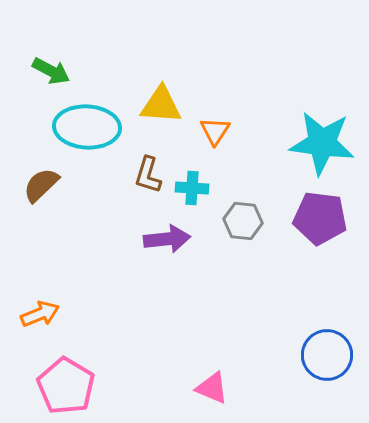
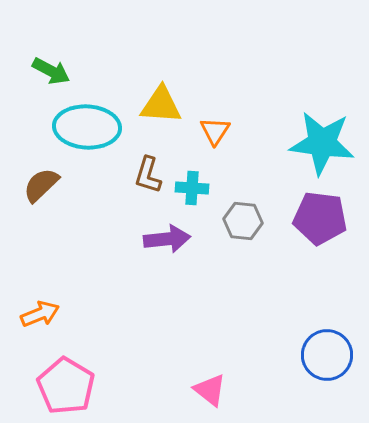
pink triangle: moved 2 px left, 2 px down; rotated 15 degrees clockwise
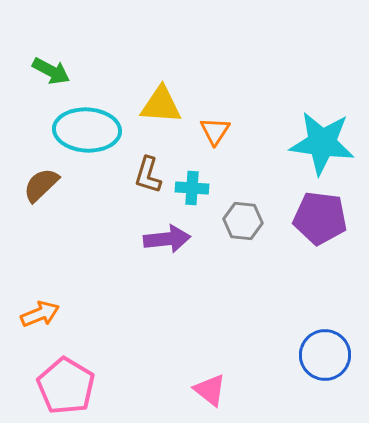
cyan ellipse: moved 3 px down
blue circle: moved 2 px left
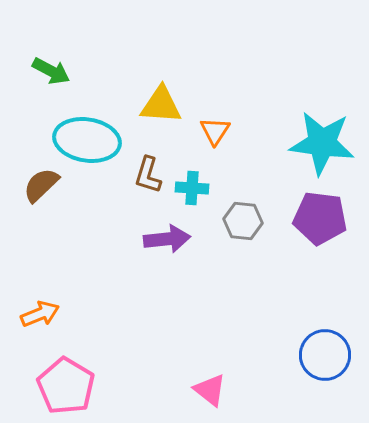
cyan ellipse: moved 10 px down; rotated 6 degrees clockwise
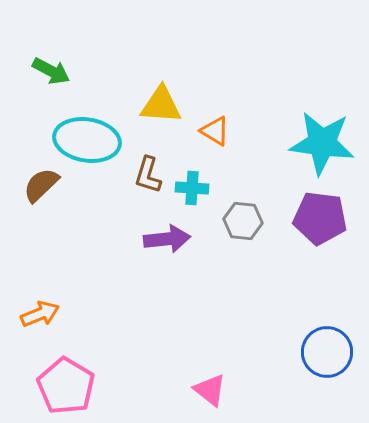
orange triangle: rotated 32 degrees counterclockwise
blue circle: moved 2 px right, 3 px up
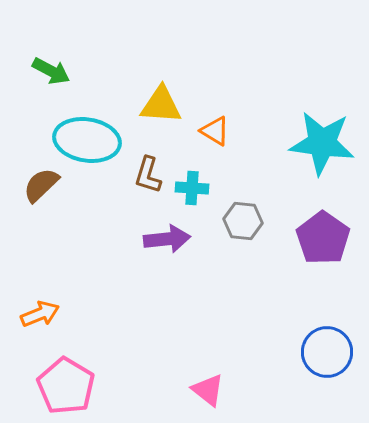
purple pentagon: moved 3 px right, 20 px down; rotated 28 degrees clockwise
pink triangle: moved 2 px left
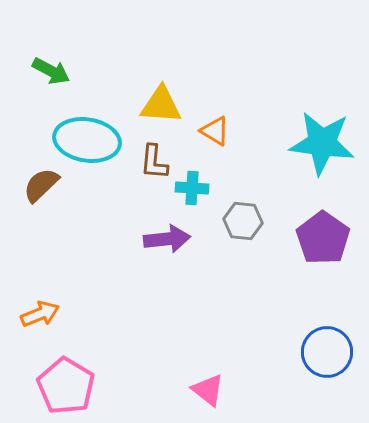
brown L-shape: moved 6 px right, 13 px up; rotated 12 degrees counterclockwise
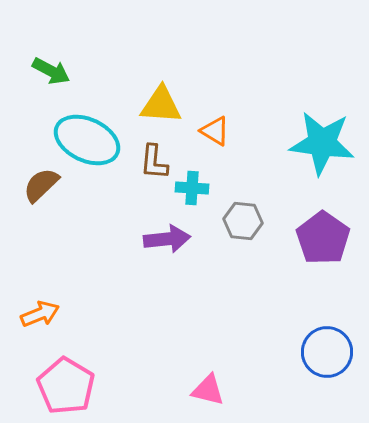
cyan ellipse: rotated 16 degrees clockwise
pink triangle: rotated 24 degrees counterclockwise
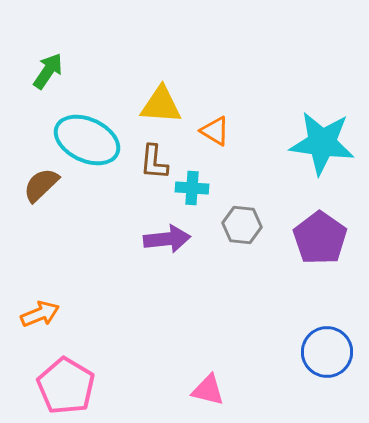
green arrow: moved 3 px left; rotated 84 degrees counterclockwise
gray hexagon: moved 1 px left, 4 px down
purple pentagon: moved 3 px left
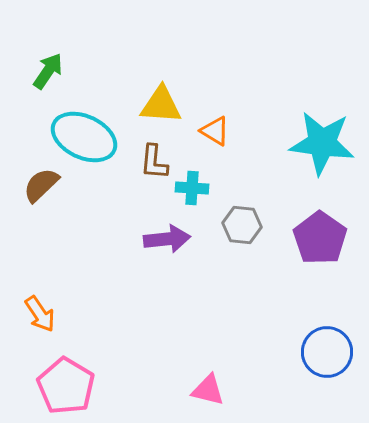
cyan ellipse: moved 3 px left, 3 px up
orange arrow: rotated 78 degrees clockwise
